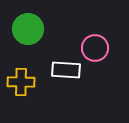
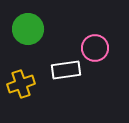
white rectangle: rotated 12 degrees counterclockwise
yellow cross: moved 2 px down; rotated 20 degrees counterclockwise
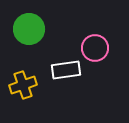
green circle: moved 1 px right
yellow cross: moved 2 px right, 1 px down
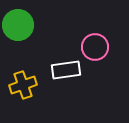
green circle: moved 11 px left, 4 px up
pink circle: moved 1 px up
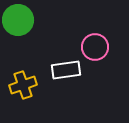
green circle: moved 5 px up
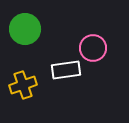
green circle: moved 7 px right, 9 px down
pink circle: moved 2 px left, 1 px down
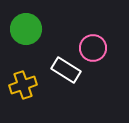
green circle: moved 1 px right
white rectangle: rotated 40 degrees clockwise
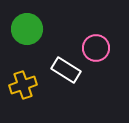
green circle: moved 1 px right
pink circle: moved 3 px right
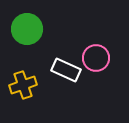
pink circle: moved 10 px down
white rectangle: rotated 8 degrees counterclockwise
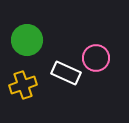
green circle: moved 11 px down
white rectangle: moved 3 px down
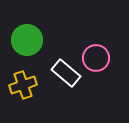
white rectangle: rotated 16 degrees clockwise
